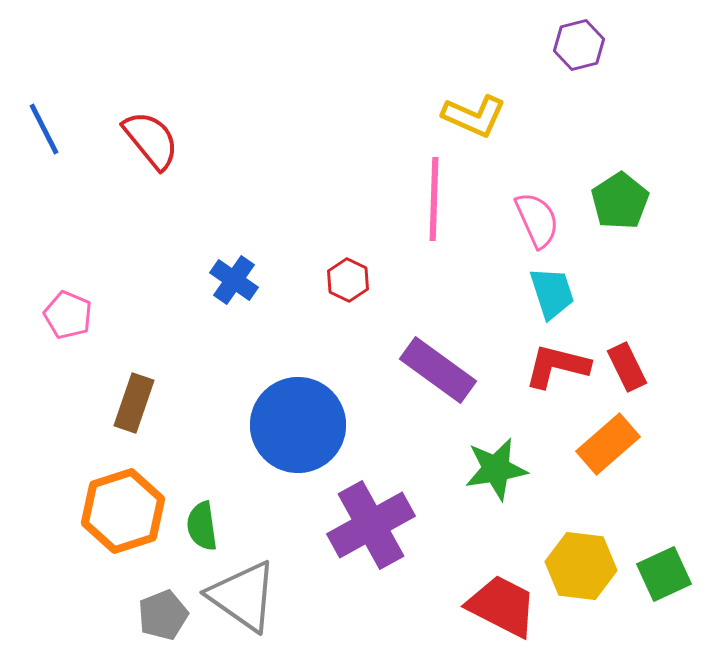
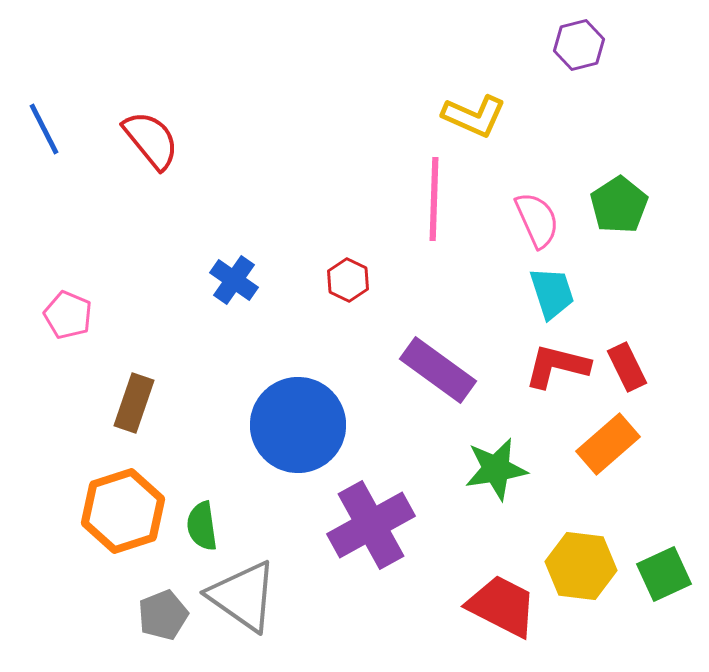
green pentagon: moved 1 px left, 4 px down
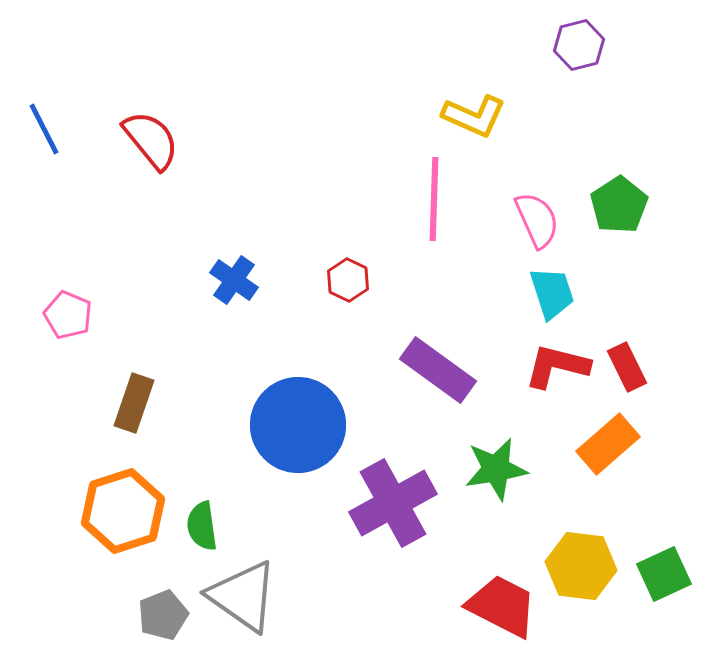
purple cross: moved 22 px right, 22 px up
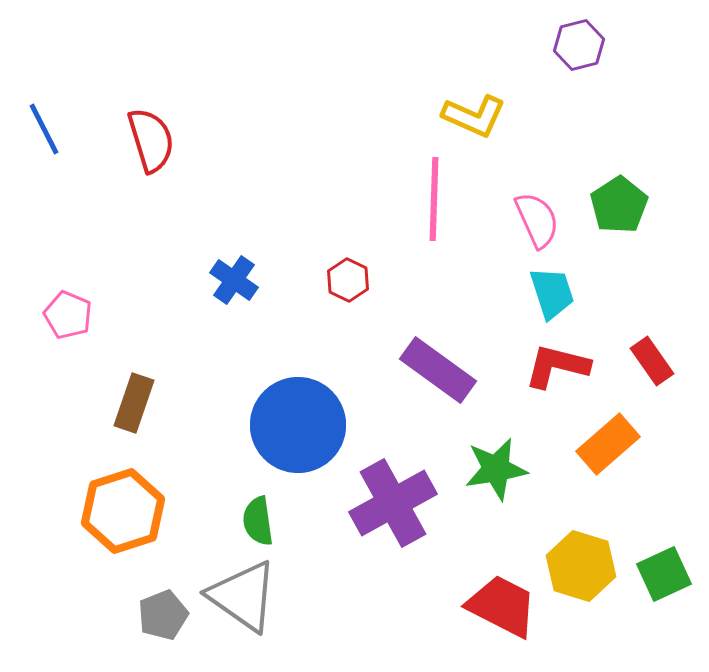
red semicircle: rotated 22 degrees clockwise
red rectangle: moved 25 px right, 6 px up; rotated 9 degrees counterclockwise
green semicircle: moved 56 px right, 5 px up
yellow hexagon: rotated 10 degrees clockwise
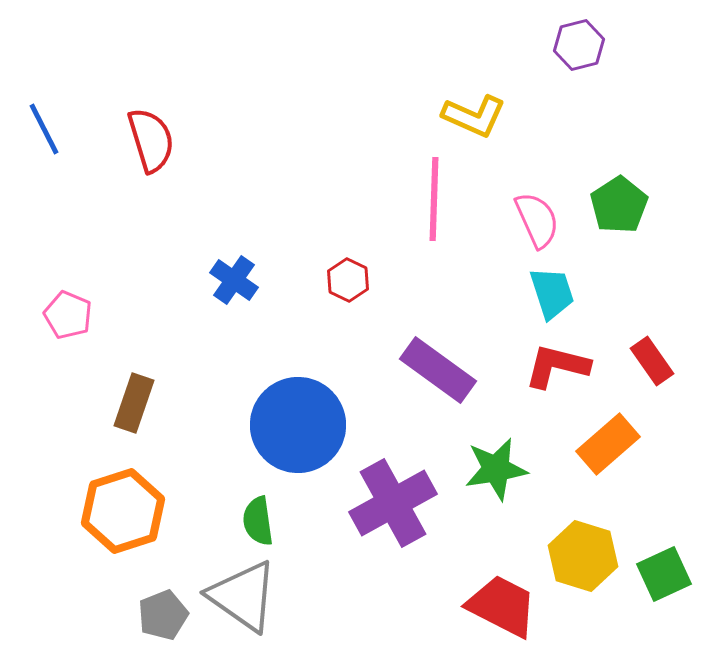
yellow hexagon: moved 2 px right, 10 px up
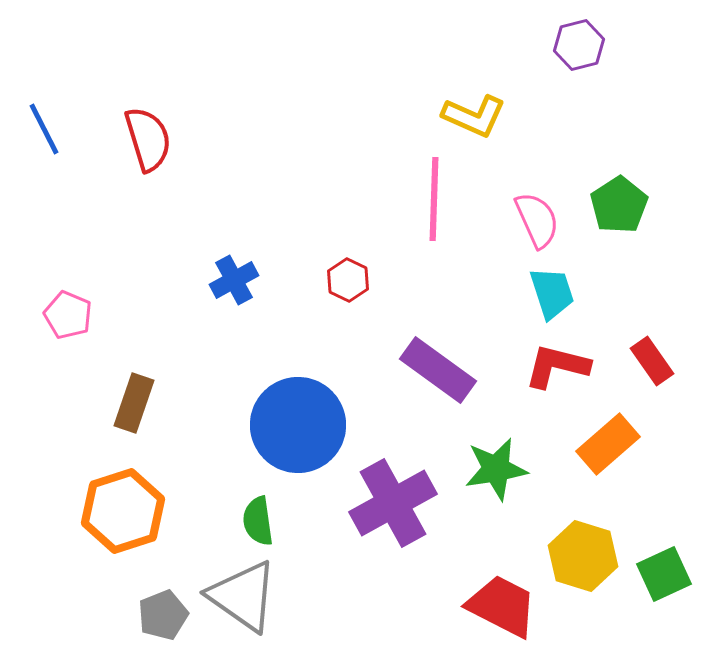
red semicircle: moved 3 px left, 1 px up
blue cross: rotated 27 degrees clockwise
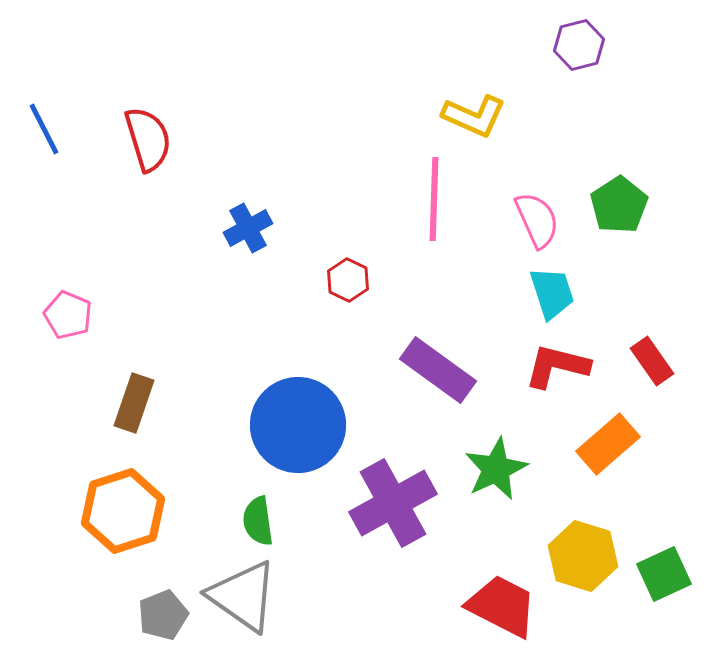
blue cross: moved 14 px right, 52 px up
green star: rotated 16 degrees counterclockwise
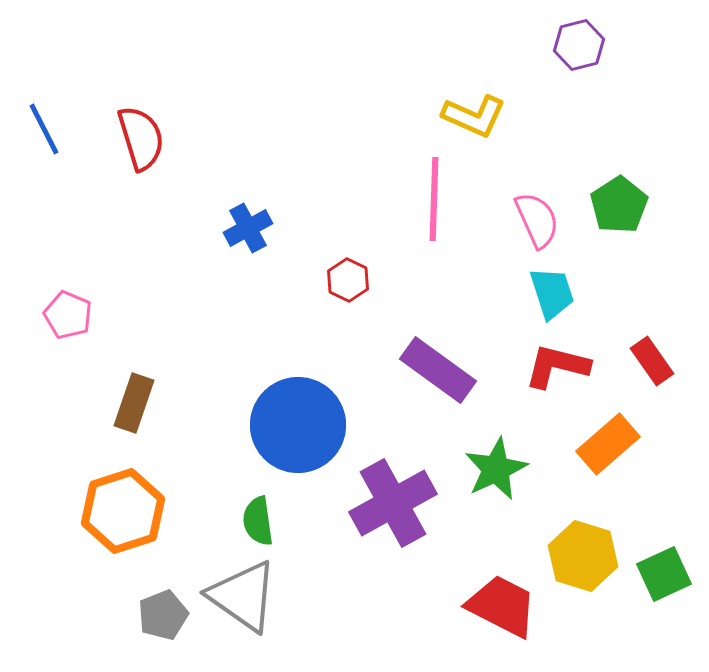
red semicircle: moved 7 px left, 1 px up
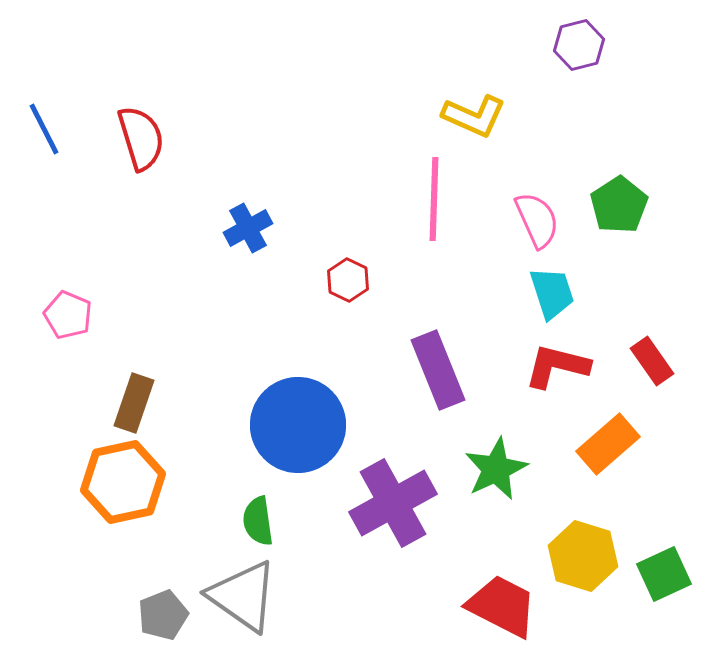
purple rectangle: rotated 32 degrees clockwise
orange hexagon: moved 29 px up; rotated 6 degrees clockwise
